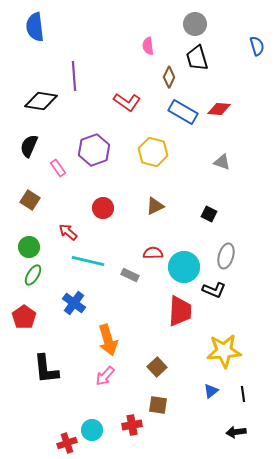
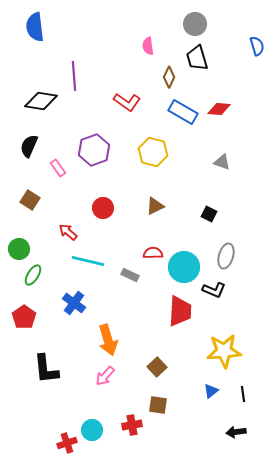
green circle at (29, 247): moved 10 px left, 2 px down
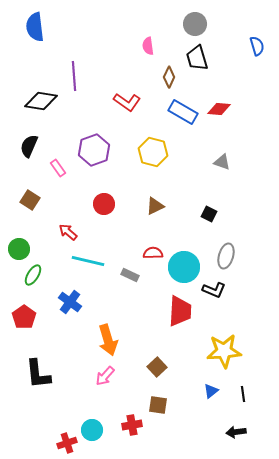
red circle at (103, 208): moved 1 px right, 4 px up
blue cross at (74, 303): moved 4 px left, 1 px up
black L-shape at (46, 369): moved 8 px left, 5 px down
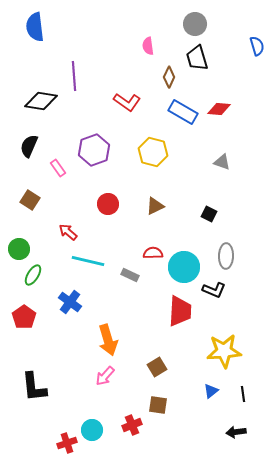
red circle at (104, 204): moved 4 px right
gray ellipse at (226, 256): rotated 15 degrees counterclockwise
brown square at (157, 367): rotated 12 degrees clockwise
black L-shape at (38, 374): moved 4 px left, 13 px down
red cross at (132, 425): rotated 12 degrees counterclockwise
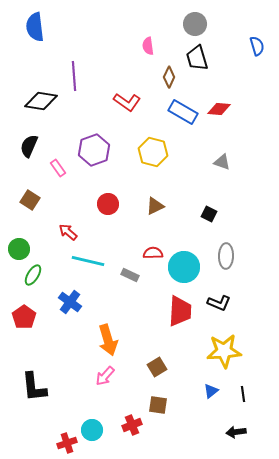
black L-shape at (214, 290): moved 5 px right, 13 px down
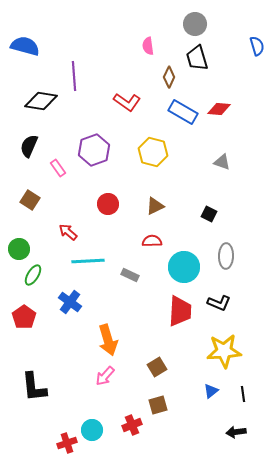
blue semicircle at (35, 27): moved 10 px left, 19 px down; rotated 112 degrees clockwise
red semicircle at (153, 253): moved 1 px left, 12 px up
cyan line at (88, 261): rotated 16 degrees counterclockwise
brown square at (158, 405): rotated 24 degrees counterclockwise
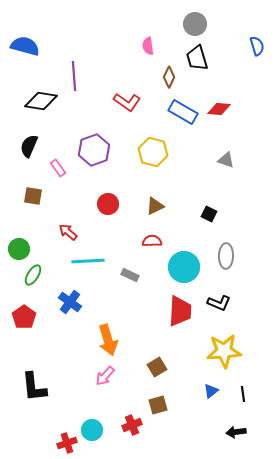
gray triangle at (222, 162): moved 4 px right, 2 px up
brown square at (30, 200): moved 3 px right, 4 px up; rotated 24 degrees counterclockwise
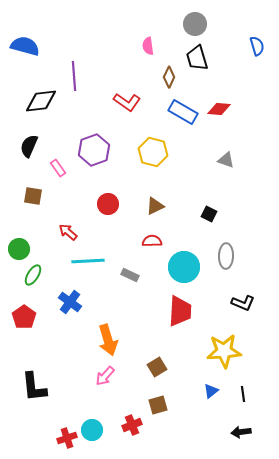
black diamond at (41, 101): rotated 16 degrees counterclockwise
black L-shape at (219, 303): moved 24 px right
black arrow at (236, 432): moved 5 px right
red cross at (67, 443): moved 5 px up
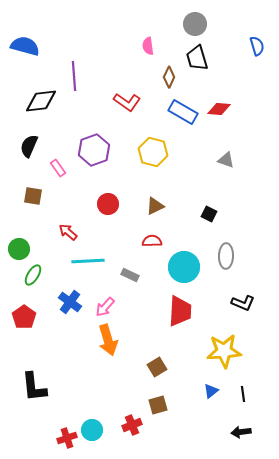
pink arrow at (105, 376): moved 69 px up
